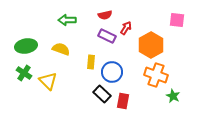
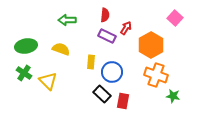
red semicircle: rotated 72 degrees counterclockwise
pink square: moved 2 px left, 2 px up; rotated 35 degrees clockwise
green star: rotated 16 degrees counterclockwise
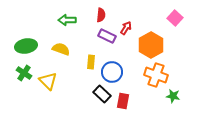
red semicircle: moved 4 px left
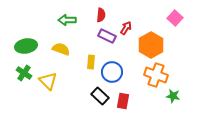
black rectangle: moved 2 px left, 2 px down
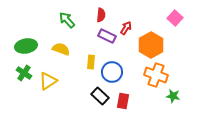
green arrow: rotated 48 degrees clockwise
yellow triangle: rotated 42 degrees clockwise
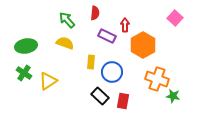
red semicircle: moved 6 px left, 2 px up
red arrow: moved 1 px left, 3 px up; rotated 32 degrees counterclockwise
orange hexagon: moved 8 px left
yellow semicircle: moved 4 px right, 6 px up
orange cross: moved 1 px right, 4 px down
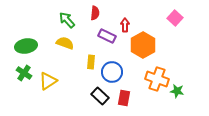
green star: moved 4 px right, 5 px up
red rectangle: moved 1 px right, 3 px up
